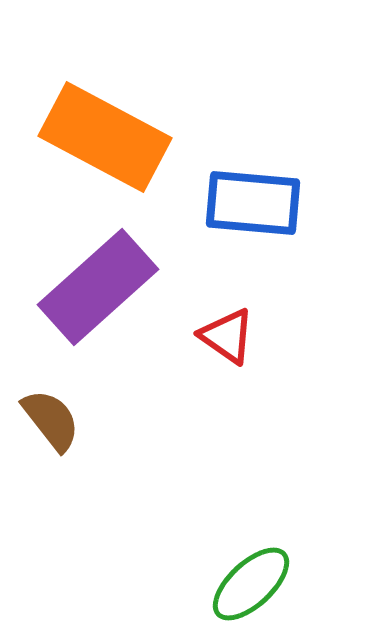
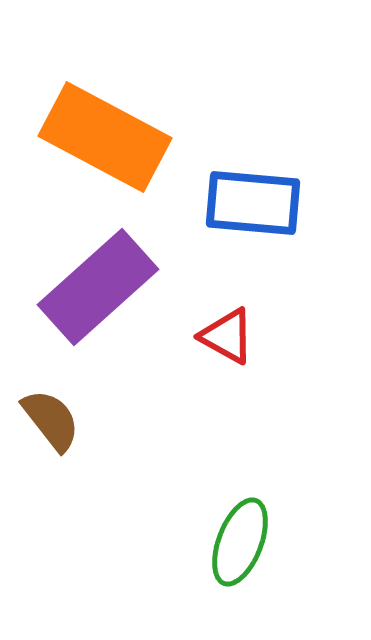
red triangle: rotated 6 degrees counterclockwise
green ellipse: moved 11 px left, 42 px up; rotated 26 degrees counterclockwise
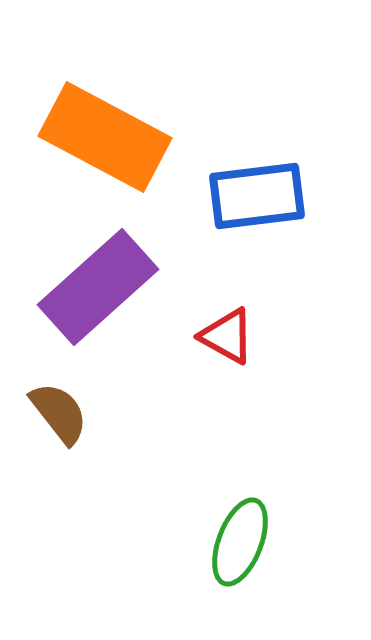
blue rectangle: moved 4 px right, 7 px up; rotated 12 degrees counterclockwise
brown semicircle: moved 8 px right, 7 px up
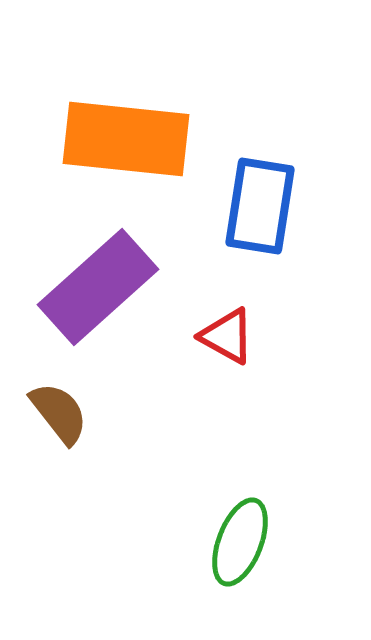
orange rectangle: moved 21 px right, 2 px down; rotated 22 degrees counterclockwise
blue rectangle: moved 3 px right, 10 px down; rotated 74 degrees counterclockwise
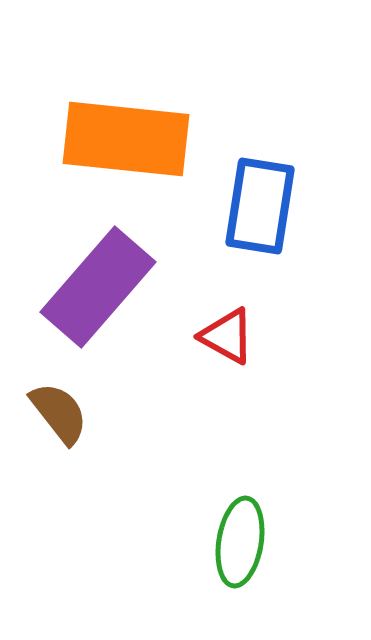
purple rectangle: rotated 7 degrees counterclockwise
green ellipse: rotated 12 degrees counterclockwise
